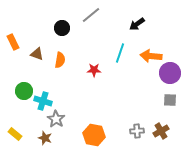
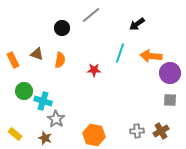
orange rectangle: moved 18 px down
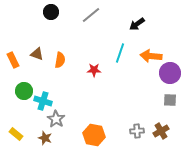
black circle: moved 11 px left, 16 px up
yellow rectangle: moved 1 px right
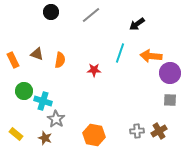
brown cross: moved 2 px left
